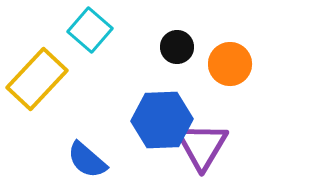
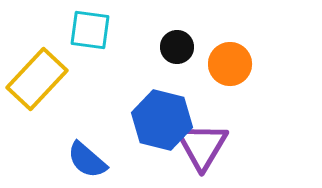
cyan square: rotated 33 degrees counterclockwise
blue hexagon: rotated 16 degrees clockwise
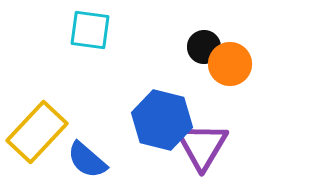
black circle: moved 27 px right
yellow rectangle: moved 53 px down
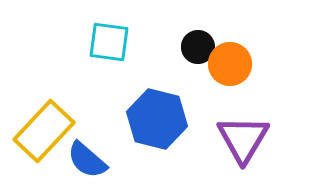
cyan square: moved 19 px right, 12 px down
black circle: moved 6 px left
blue hexagon: moved 5 px left, 1 px up
yellow rectangle: moved 7 px right, 1 px up
purple triangle: moved 41 px right, 7 px up
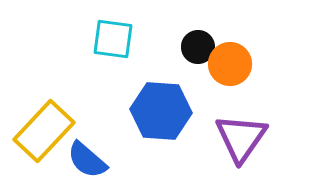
cyan square: moved 4 px right, 3 px up
blue hexagon: moved 4 px right, 8 px up; rotated 10 degrees counterclockwise
purple triangle: moved 2 px left, 1 px up; rotated 4 degrees clockwise
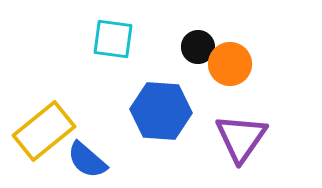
yellow rectangle: rotated 8 degrees clockwise
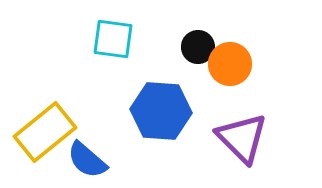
yellow rectangle: moved 1 px right, 1 px down
purple triangle: moved 1 px right; rotated 20 degrees counterclockwise
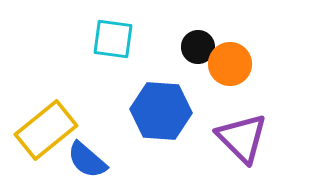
yellow rectangle: moved 1 px right, 2 px up
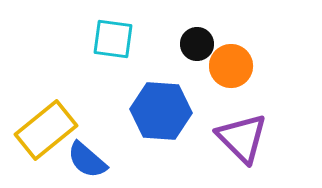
black circle: moved 1 px left, 3 px up
orange circle: moved 1 px right, 2 px down
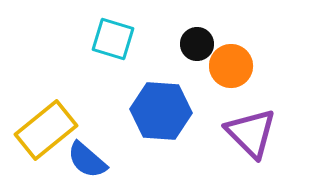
cyan square: rotated 9 degrees clockwise
purple triangle: moved 9 px right, 5 px up
